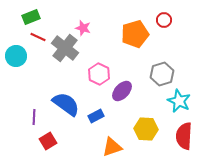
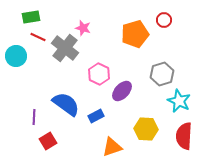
green rectangle: rotated 12 degrees clockwise
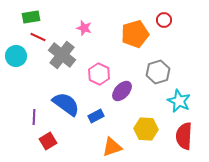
pink star: moved 1 px right
gray cross: moved 3 px left, 7 px down
gray hexagon: moved 4 px left, 2 px up
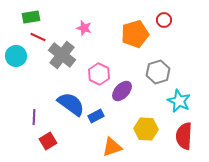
blue semicircle: moved 5 px right
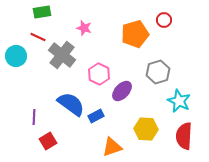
green rectangle: moved 11 px right, 5 px up
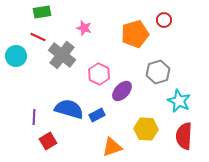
blue semicircle: moved 2 px left, 5 px down; rotated 20 degrees counterclockwise
blue rectangle: moved 1 px right, 1 px up
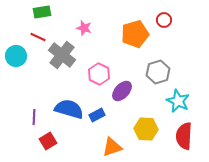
cyan star: moved 1 px left
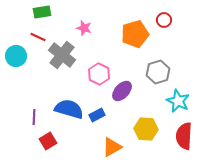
orange triangle: rotated 10 degrees counterclockwise
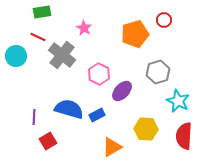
pink star: rotated 14 degrees clockwise
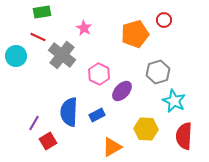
cyan star: moved 4 px left
blue semicircle: moved 3 px down; rotated 104 degrees counterclockwise
purple line: moved 6 px down; rotated 28 degrees clockwise
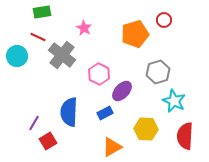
cyan circle: moved 1 px right
blue rectangle: moved 8 px right, 2 px up
red semicircle: moved 1 px right
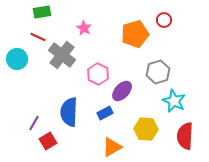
cyan circle: moved 3 px down
pink hexagon: moved 1 px left
